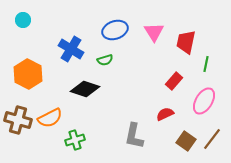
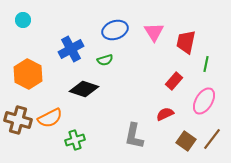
blue cross: rotated 30 degrees clockwise
black diamond: moved 1 px left
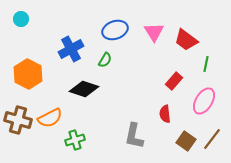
cyan circle: moved 2 px left, 1 px up
red trapezoid: moved 2 px up; rotated 65 degrees counterclockwise
green semicircle: rotated 42 degrees counterclockwise
red semicircle: rotated 72 degrees counterclockwise
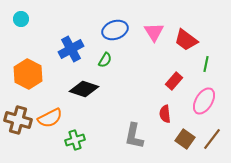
brown square: moved 1 px left, 2 px up
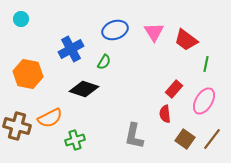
green semicircle: moved 1 px left, 2 px down
orange hexagon: rotated 16 degrees counterclockwise
red rectangle: moved 8 px down
brown cross: moved 1 px left, 6 px down
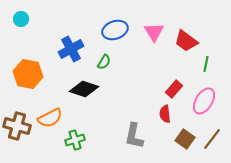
red trapezoid: moved 1 px down
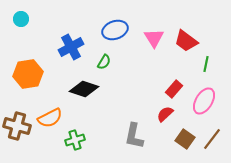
pink triangle: moved 6 px down
blue cross: moved 2 px up
orange hexagon: rotated 20 degrees counterclockwise
red semicircle: rotated 54 degrees clockwise
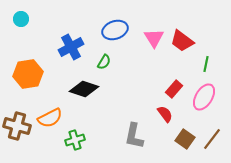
red trapezoid: moved 4 px left
pink ellipse: moved 4 px up
red semicircle: rotated 96 degrees clockwise
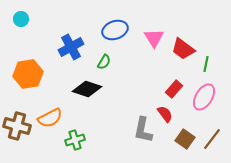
red trapezoid: moved 1 px right, 8 px down
black diamond: moved 3 px right
gray L-shape: moved 9 px right, 6 px up
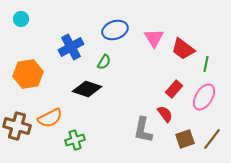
brown square: rotated 36 degrees clockwise
